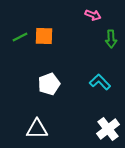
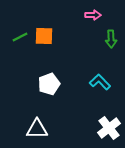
pink arrow: rotated 21 degrees counterclockwise
white cross: moved 1 px right, 1 px up
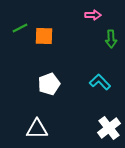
green line: moved 9 px up
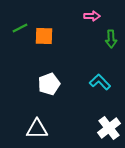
pink arrow: moved 1 px left, 1 px down
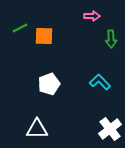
white cross: moved 1 px right, 1 px down
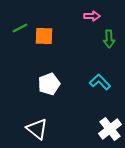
green arrow: moved 2 px left
white triangle: rotated 40 degrees clockwise
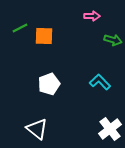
green arrow: moved 4 px right, 1 px down; rotated 72 degrees counterclockwise
